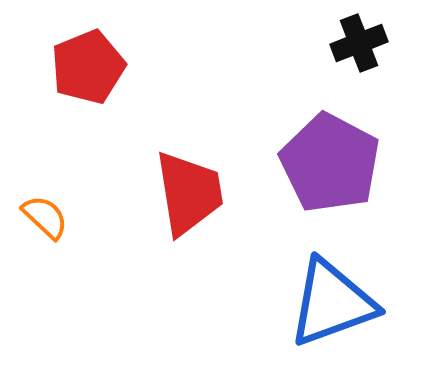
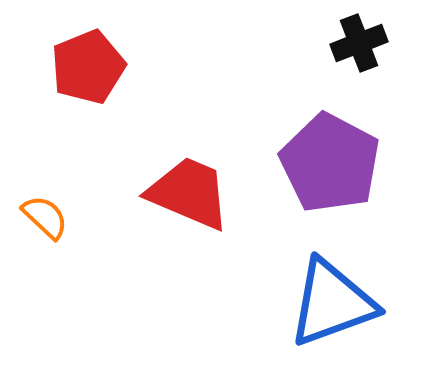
red trapezoid: rotated 58 degrees counterclockwise
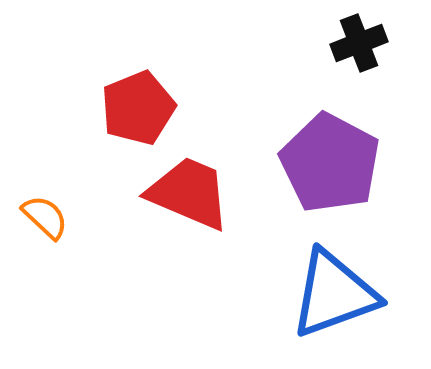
red pentagon: moved 50 px right, 41 px down
blue triangle: moved 2 px right, 9 px up
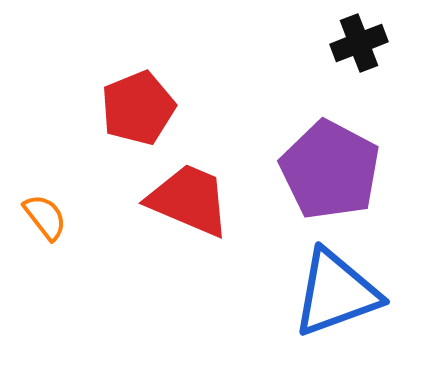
purple pentagon: moved 7 px down
red trapezoid: moved 7 px down
orange semicircle: rotated 9 degrees clockwise
blue triangle: moved 2 px right, 1 px up
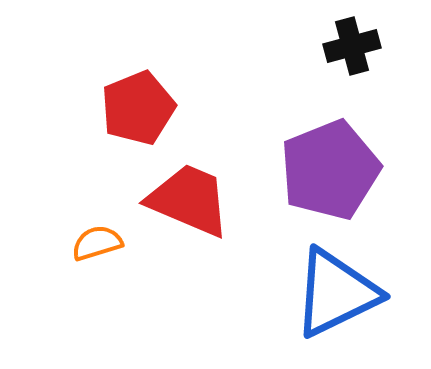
black cross: moved 7 px left, 3 px down; rotated 6 degrees clockwise
purple pentagon: rotated 22 degrees clockwise
orange semicircle: moved 52 px right, 26 px down; rotated 69 degrees counterclockwise
blue triangle: rotated 6 degrees counterclockwise
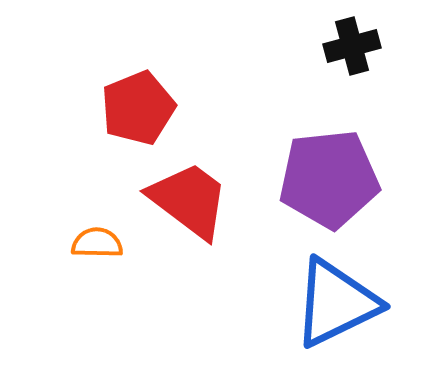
purple pentagon: moved 1 px left, 9 px down; rotated 16 degrees clockwise
red trapezoid: rotated 14 degrees clockwise
orange semicircle: rotated 18 degrees clockwise
blue triangle: moved 10 px down
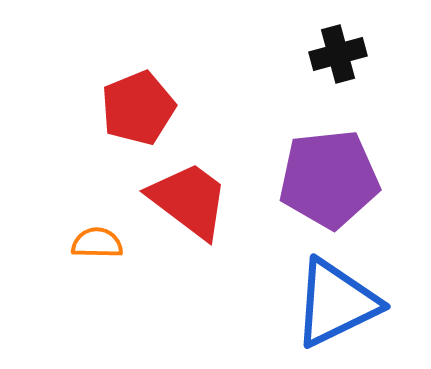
black cross: moved 14 px left, 8 px down
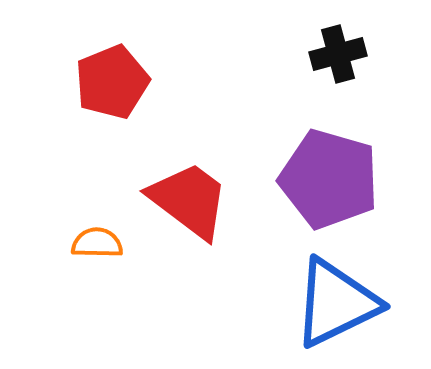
red pentagon: moved 26 px left, 26 px up
purple pentagon: rotated 22 degrees clockwise
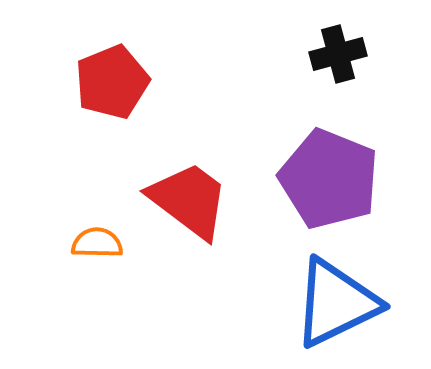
purple pentagon: rotated 6 degrees clockwise
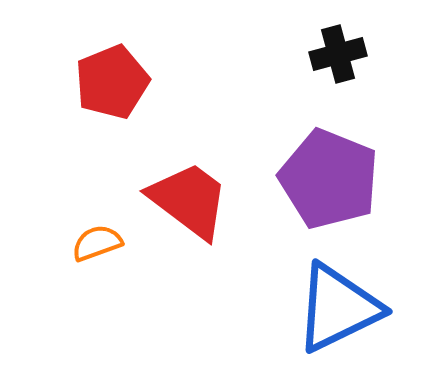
orange semicircle: rotated 21 degrees counterclockwise
blue triangle: moved 2 px right, 5 px down
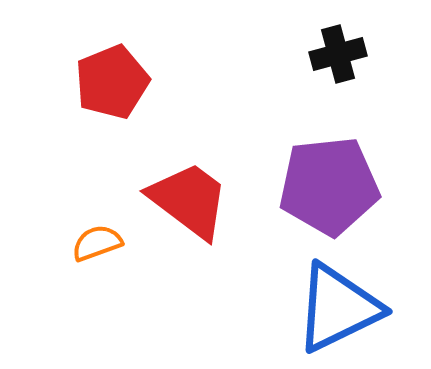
purple pentagon: moved 7 px down; rotated 28 degrees counterclockwise
